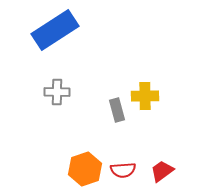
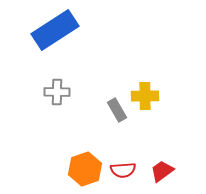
gray rectangle: rotated 15 degrees counterclockwise
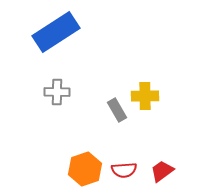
blue rectangle: moved 1 px right, 2 px down
red semicircle: moved 1 px right
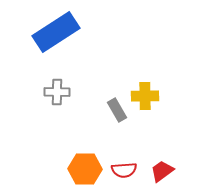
orange hexagon: rotated 20 degrees clockwise
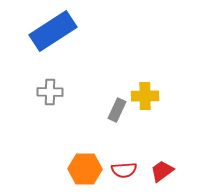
blue rectangle: moved 3 px left, 1 px up
gray cross: moved 7 px left
gray rectangle: rotated 55 degrees clockwise
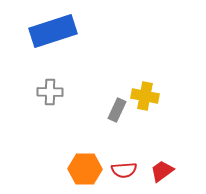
blue rectangle: rotated 15 degrees clockwise
yellow cross: rotated 12 degrees clockwise
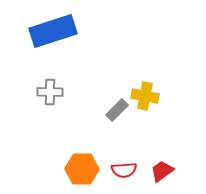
gray rectangle: rotated 20 degrees clockwise
orange hexagon: moved 3 px left
